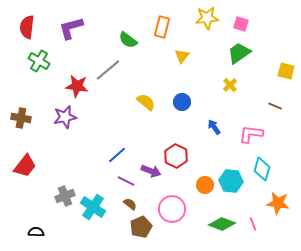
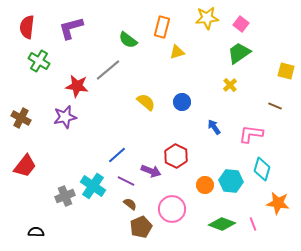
pink square: rotated 21 degrees clockwise
yellow triangle: moved 5 px left, 4 px up; rotated 35 degrees clockwise
brown cross: rotated 18 degrees clockwise
cyan cross: moved 21 px up
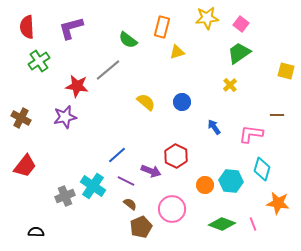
red semicircle: rotated 10 degrees counterclockwise
green cross: rotated 25 degrees clockwise
brown line: moved 2 px right, 9 px down; rotated 24 degrees counterclockwise
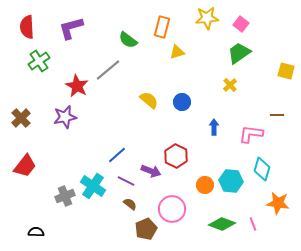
red star: rotated 20 degrees clockwise
yellow semicircle: moved 3 px right, 2 px up
brown cross: rotated 18 degrees clockwise
blue arrow: rotated 35 degrees clockwise
brown pentagon: moved 5 px right, 2 px down
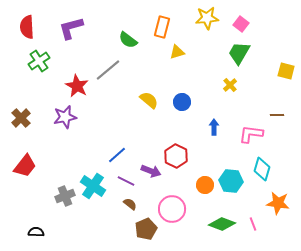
green trapezoid: rotated 25 degrees counterclockwise
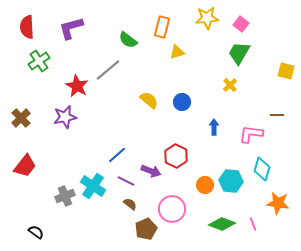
black semicircle: rotated 35 degrees clockwise
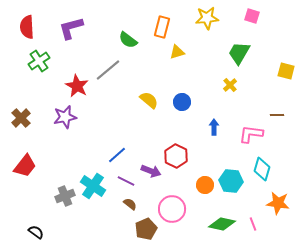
pink square: moved 11 px right, 8 px up; rotated 21 degrees counterclockwise
green diamond: rotated 8 degrees counterclockwise
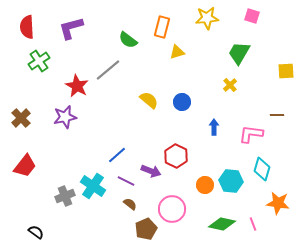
yellow square: rotated 18 degrees counterclockwise
